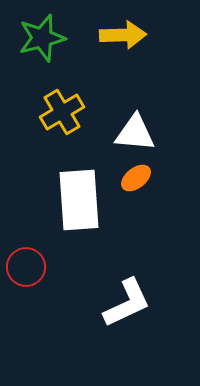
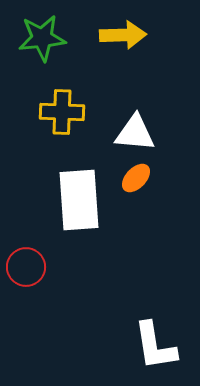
green star: rotated 9 degrees clockwise
yellow cross: rotated 33 degrees clockwise
orange ellipse: rotated 8 degrees counterclockwise
white L-shape: moved 28 px right, 43 px down; rotated 106 degrees clockwise
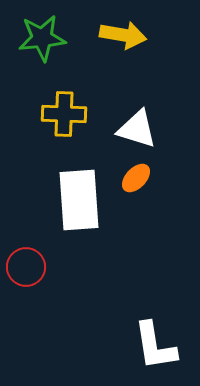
yellow arrow: rotated 12 degrees clockwise
yellow cross: moved 2 px right, 2 px down
white triangle: moved 2 px right, 4 px up; rotated 12 degrees clockwise
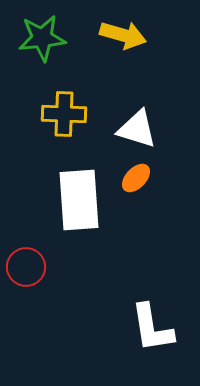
yellow arrow: rotated 6 degrees clockwise
white L-shape: moved 3 px left, 18 px up
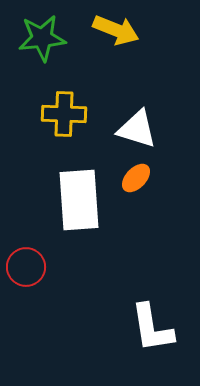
yellow arrow: moved 7 px left, 5 px up; rotated 6 degrees clockwise
